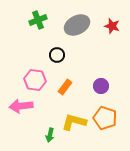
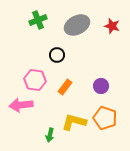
pink arrow: moved 1 px up
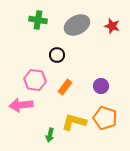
green cross: rotated 30 degrees clockwise
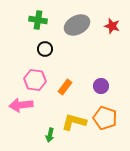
black circle: moved 12 px left, 6 px up
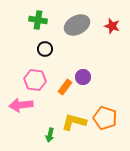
purple circle: moved 18 px left, 9 px up
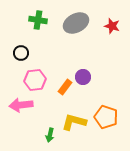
gray ellipse: moved 1 px left, 2 px up
black circle: moved 24 px left, 4 px down
pink hexagon: rotated 15 degrees counterclockwise
orange pentagon: moved 1 px right, 1 px up
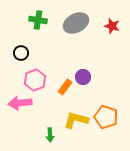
pink hexagon: rotated 15 degrees counterclockwise
pink arrow: moved 1 px left, 2 px up
yellow L-shape: moved 2 px right, 2 px up
green arrow: rotated 16 degrees counterclockwise
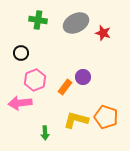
red star: moved 9 px left, 7 px down
green arrow: moved 5 px left, 2 px up
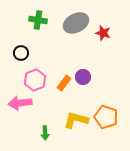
orange rectangle: moved 1 px left, 4 px up
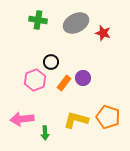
black circle: moved 30 px right, 9 px down
purple circle: moved 1 px down
pink arrow: moved 2 px right, 16 px down
orange pentagon: moved 2 px right
